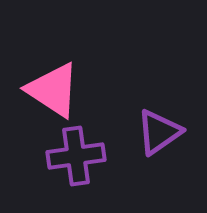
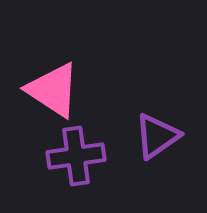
purple triangle: moved 2 px left, 4 px down
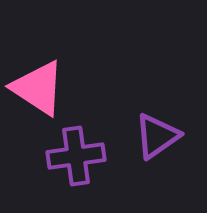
pink triangle: moved 15 px left, 2 px up
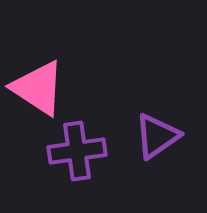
purple cross: moved 1 px right, 5 px up
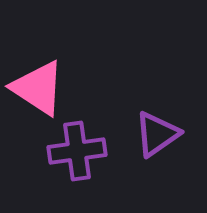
purple triangle: moved 2 px up
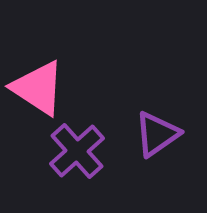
purple cross: rotated 34 degrees counterclockwise
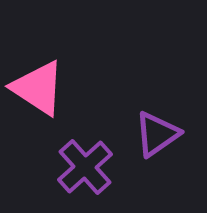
purple cross: moved 8 px right, 16 px down
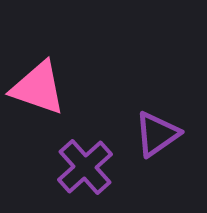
pink triangle: rotated 14 degrees counterclockwise
